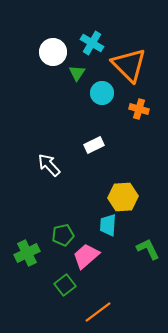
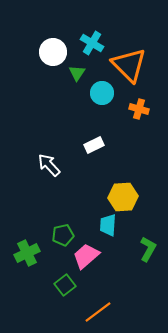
green L-shape: rotated 55 degrees clockwise
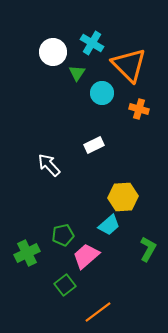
cyan trapezoid: moved 1 px right; rotated 135 degrees counterclockwise
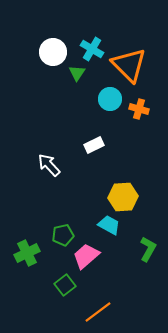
cyan cross: moved 6 px down
cyan circle: moved 8 px right, 6 px down
cyan trapezoid: rotated 110 degrees counterclockwise
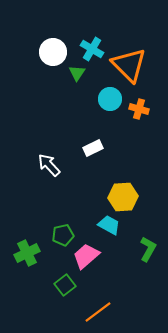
white rectangle: moved 1 px left, 3 px down
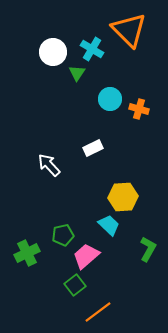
orange triangle: moved 35 px up
cyan trapezoid: rotated 15 degrees clockwise
green square: moved 10 px right
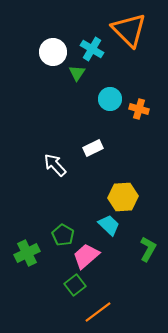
white arrow: moved 6 px right
green pentagon: rotated 30 degrees counterclockwise
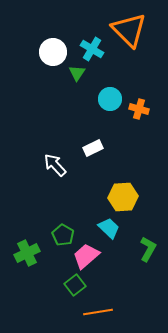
cyan trapezoid: moved 3 px down
orange line: rotated 28 degrees clockwise
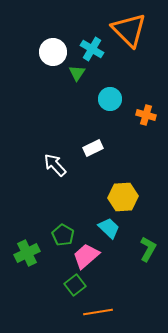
orange cross: moved 7 px right, 6 px down
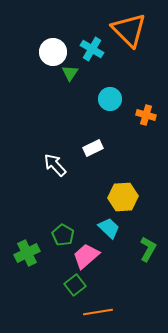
green triangle: moved 7 px left
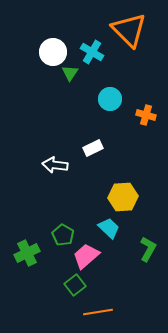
cyan cross: moved 3 px down
white arrow: rotated 40 degrees counterclockwise
